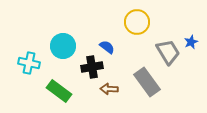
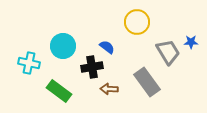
blue star: rotated 24 degrees clockwise
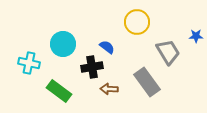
blue star: moved 5 px right, 6 px up
cyan circle: moved 2 px up
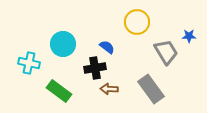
blue star: moved 7 px left
gray trapezoid: moved 2 px left
black cross: moved 3 px right, 1 px down
gray rectangle: moved 4 px right, 7 px down
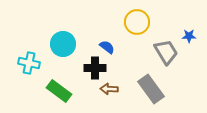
black cross: rotated 10 degrees clockwise
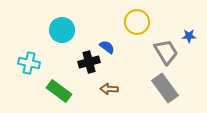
cyan circle: moved 1 px left, 14 px up
black cross: moved 6 px left, 6 px up; rotated 15 degrees counterclockwise
gray rectangle: moved 14 px right, 1 px up
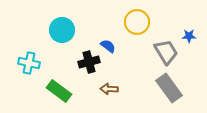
blue semicircle: moved 1 px right, 1 px up
gray rectangle: moved 4 px right
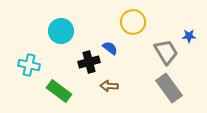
yellow circle: moved 4 px left
cyan circle: moved 1 px left, 1 px down
blue semicircle: moved 2 px right, 2 px down
cyan cross: moved 2 px down
brown arrow: moved 3 px up
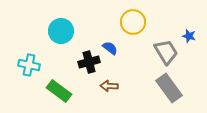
blue star: rotated 16 degrees clockwise
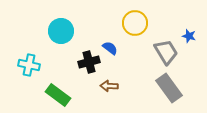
yellow circle: moved 2 px right, 1 px down
green rectangle: moved 1 px left, 4 px down
